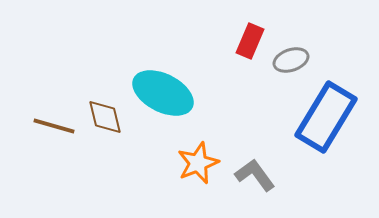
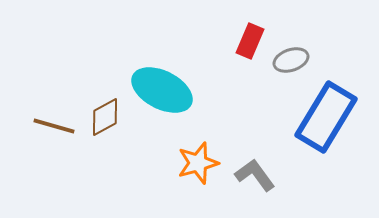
cyan ellipse: moved 1 px left, 3 px up
brown diamond: rotated 75 degrees clockwise
orange star: rotated 6 degrees clockwise
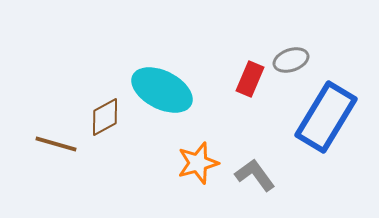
red rectangle: moved 38 px down
brown line: moved 2 px right, 18 px down
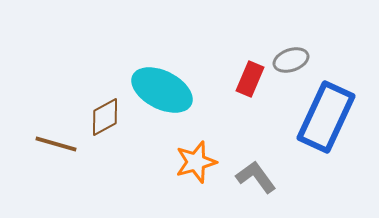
blue rectangle: rotated 6 degrees counterclockwise
orange star: moved 2 px left, 1 px up
gray L-shape: moved 1 px right, 2 px down
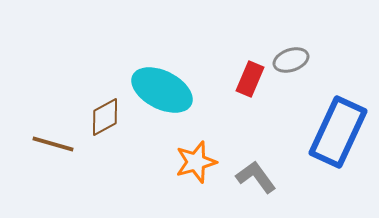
blue rectangle: moved 12 px right, 15 px down
brown line: moved 3 px left
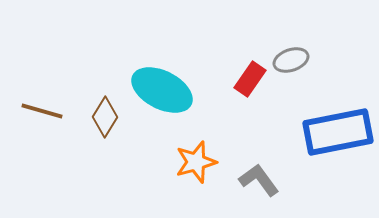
red rectangle: rotated 12 degrees clockwise
brown diamond: rotated 30 degrees counterclockwise
blue rectangle: rotated 54 degrees clockwise
brown line: moved 11 px left, 33 px up
gray L-shape: moved 3 px right, 3 px down
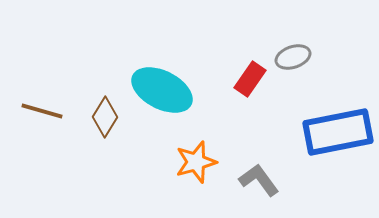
gray ellipse: moved 2 px right, 3 px up
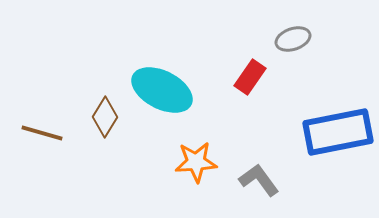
gray ellipse: moved 18 px up
red rectangle: moved 2 px up
brown line: moved 22 px down
orange star: rotated 12 degrees clockwise
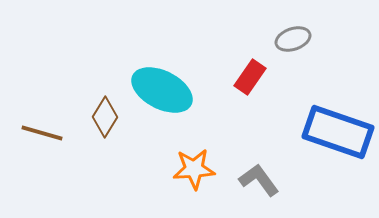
blue rectangle: rotated 30 degrees clockwise
orange star: moved 2 px left, 7 px down
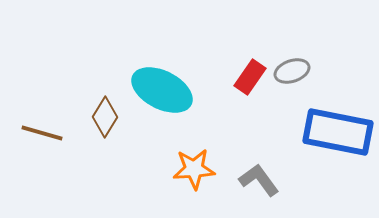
gray ellipse: moved 1 px left, 32 px down
blue rectangle: rotated 8 degrees counterclockwise
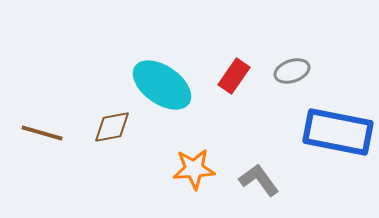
red rectangle: moved 16 px left, 1 px up
cyan ellipse: moved 5 px up; rotated 8 degrees clockwise
brown diamond: moved 7 px right, 10 px down; rotated 48 degrees clockwise
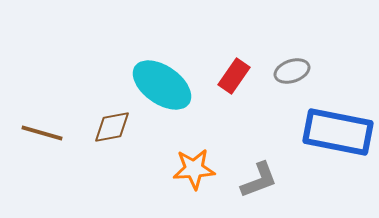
gray L-shape: rotated 105 degrees clockwise
